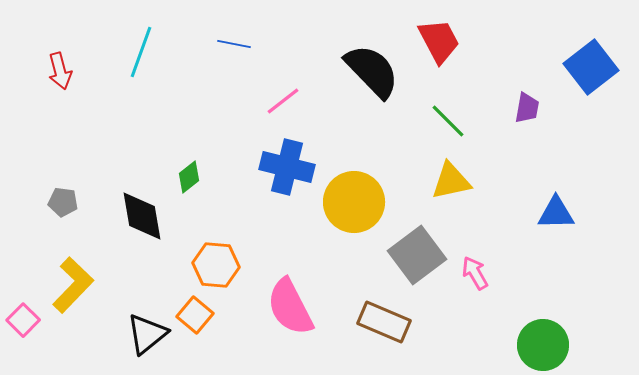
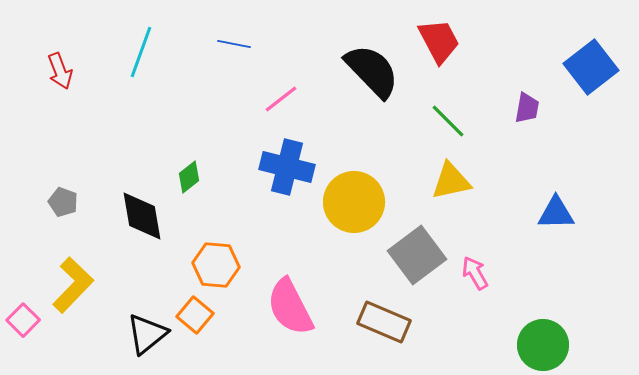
red arrow: rotated 6 degrees counterclockwise
pink line: moved 2 px left, 2 px up
gray pentagon: rotated 12 degrees clockwise
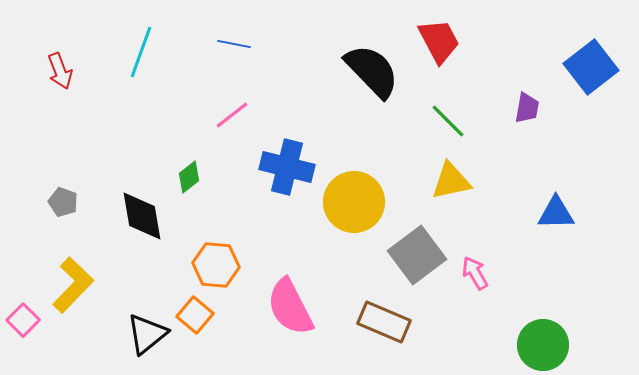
pink line: moved 49 px left, 16 px down
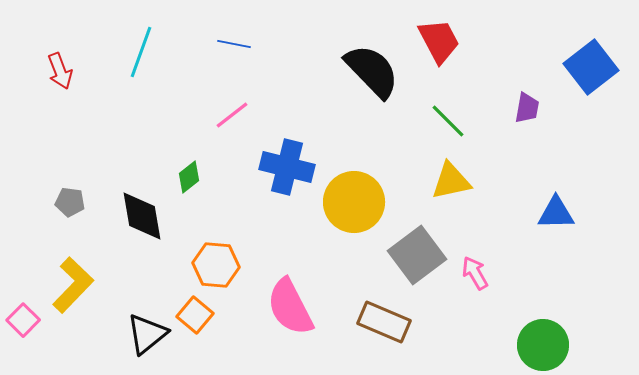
gray pentagon: moved 7 px right; rotated 12 degrees counterclockwise
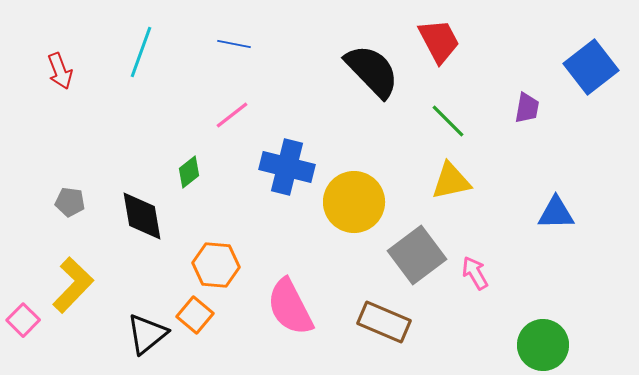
green diamond: moved 5 px up
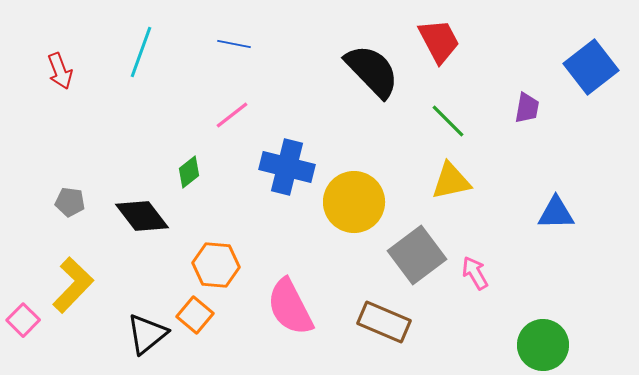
black diamond: rotated 28 degrees counterclockwise
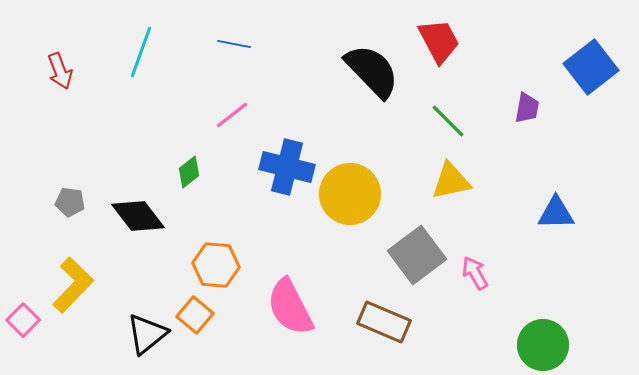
yellow circle: moved 4 px left, 8 px up
black diamond: moved 4 px left
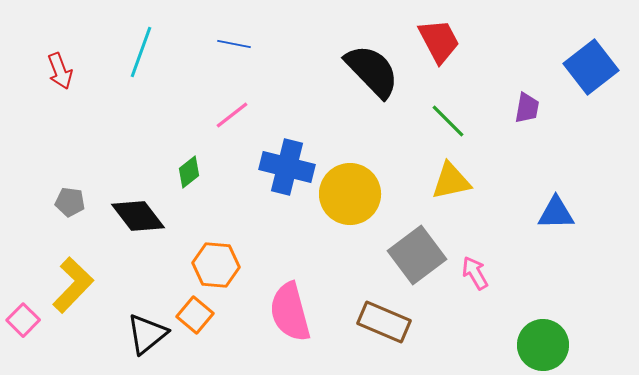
pink semicircle: moved 5 px down; rotated 12 degrees clockwise
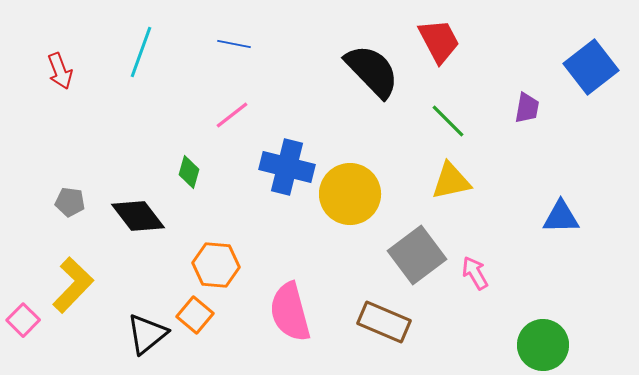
green diamond: rotated 36 degrees counterclockwise
blue triangle: moved 5 px right, 4 px down
